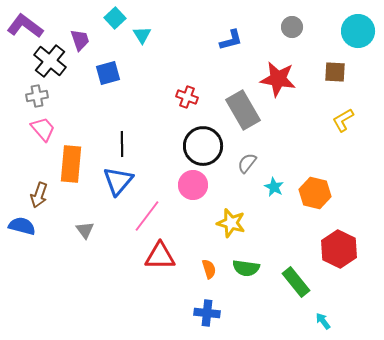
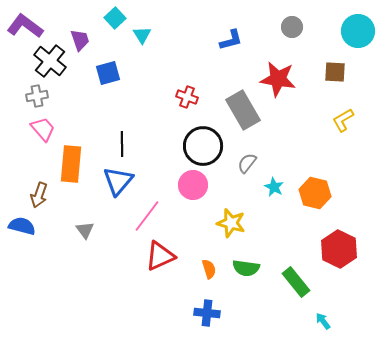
red triangle: rotated 24 degrees counterclockwise
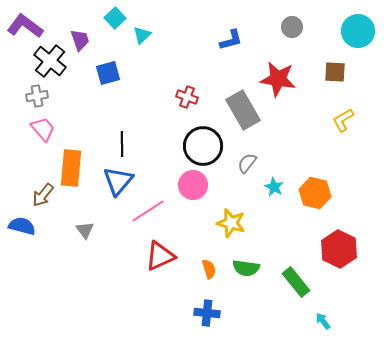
cyan triangle: rotated 18 degrees clockwise
orange rectangle: moved 4 px down
brown arrow: moved 4 px right; rotated 20 degrees clockwise
pink line: moved 1 px right, 5 px up; rotated 20 degrees clockwise
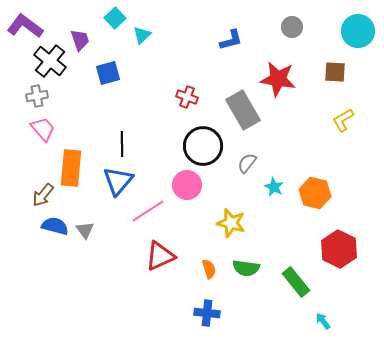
pink circle: moved 6 px left
blue semicircle: moved 33 px right
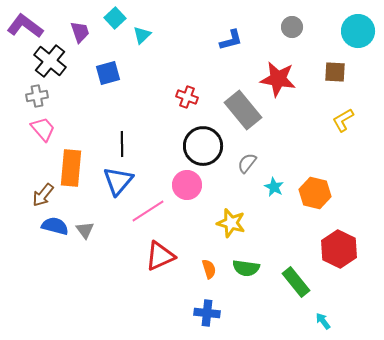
purple trapezoid: moved 8 px up
gray rectangle: rotated 9 degrees counterclockwise
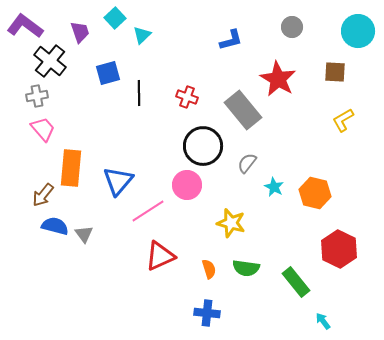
red star: rotated 21 degrees clockwise
black line: moved 17 px right, 51 px up
gray triangle: moved 1 px left, 4 px down
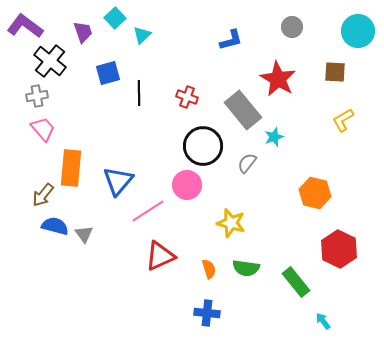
purple trapezoid: moved 3 px right
cyan star: moved 50 px up; rotated 24 degrees clockwise
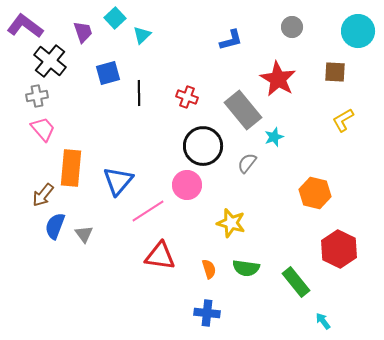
blue semicircle: rotated 84 degrees counterclockwise
red triangle: rotated 32 degrees clockwise
